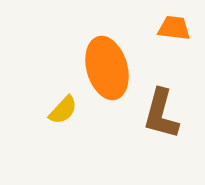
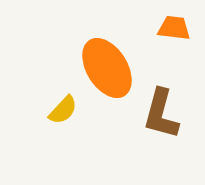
orange ellipse: rotated 16 degrees counterclockwise
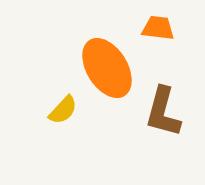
orange trapezoid: moved 16 px left
brown L-shape: moved 2 px right, 2 px up
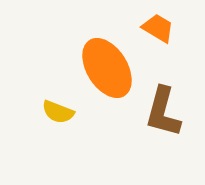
orange trapezoid: rotated 24 degrees clockwise
yellow semicircle: moved 5 px left, 2 px down; rotated 68 degrees clockwise
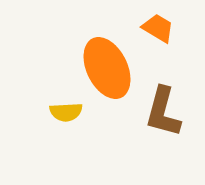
orange ellipse: rotated 6 degrees clockwise
yellow semicircle: moved 8 px right; rotated 24 degrees counterclockwise
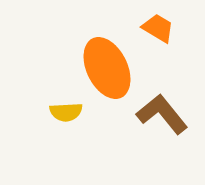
brown L-shape: moved 1 px left, 2 px down; rotated 126 degrees clockwise
